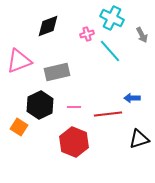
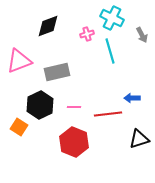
cyan line: rotated 25 degrees clockwise
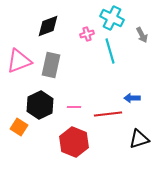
gray rectangle: moved 6 px left, 7 px up; rotated 65 degrees counterclockwise
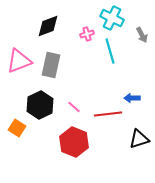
pink line: rotated 40 degrees clockwise
orange square: moved 2 px left, 1 px down
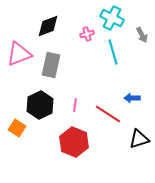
cyan line: moved 3 px right, 1 px down
pink triangle: moved 7 px up
pink line: moved 1 px right, 2 px up; rotated 56 degrees clockwise
red line: rotated 40 degrees clockwise
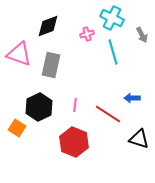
pink triangle: rotated 40 degrees clockwise
black hexagon: moved 1 px left, 2 px down
black triangle: rotated 35 degrees clockwise
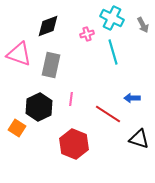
gray arrow: moved 1 px right, 10 px up
pink line: moved 4 px left, 6 px up
red hexagon: moved 2 px down
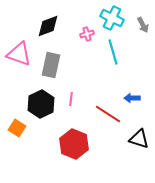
black hexagon: moved 2 px right, 3 px up
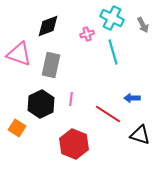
black triangle: moved 1 px right, 4 px up
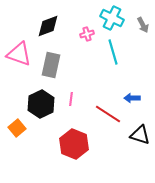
orange square: rotated 18 degrees clockwise
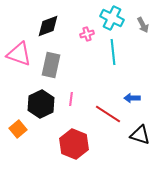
cyan line: rotated 10 degrees clockwise
orange square: moved 1 px right, 1 px down
